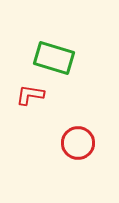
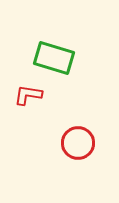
red L-shape: moved 2 px left
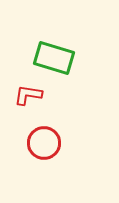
red circle: moved 34 px left
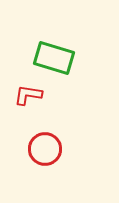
red circle: moved 1 px right, 6 px down
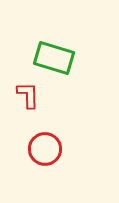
red L-shape: rotated 80 degrees clockwise
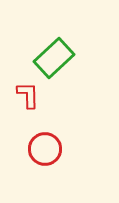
green rectangle: rotated 60 degrees counterclockwise
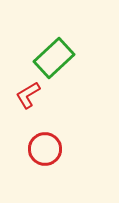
red L-shape: rotated 120 degrees counterclockwise
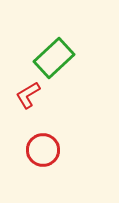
red circle: moved 2 px left, 1 px down
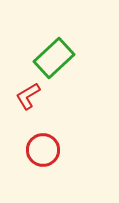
red L-shape: moved 1 px down
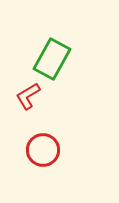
green rectangle: moved 2 px left, 1 px down; rotated 18 degrees counterclockwise
